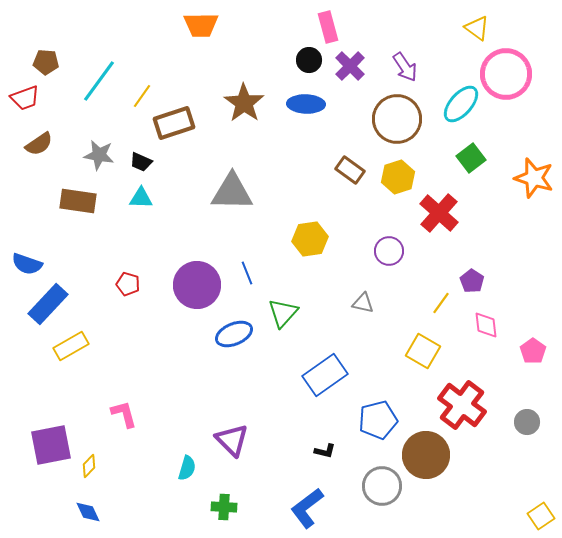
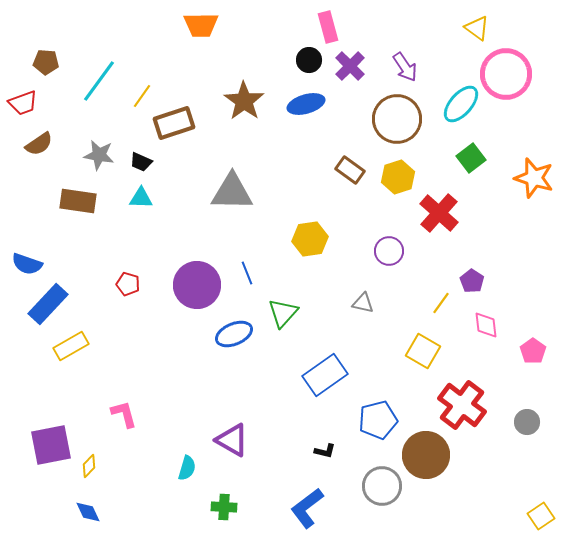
red trapezoid at (25, 98): moved 2 px left, 5 px down
brown star at (244, 103): moved 2 px up
blue ellipse at (306, 104): rotated 18 degrees counterclockwise
purple triangle at (232, 440): rotated 15 degrees counterclockwise
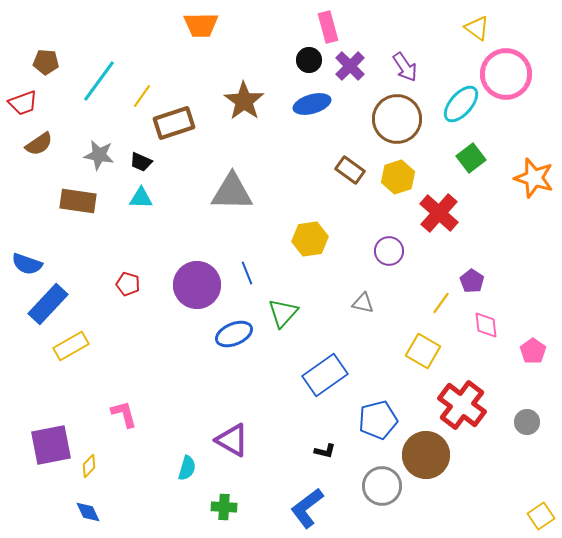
blue ellipse at (306, 104): moved 6 px right
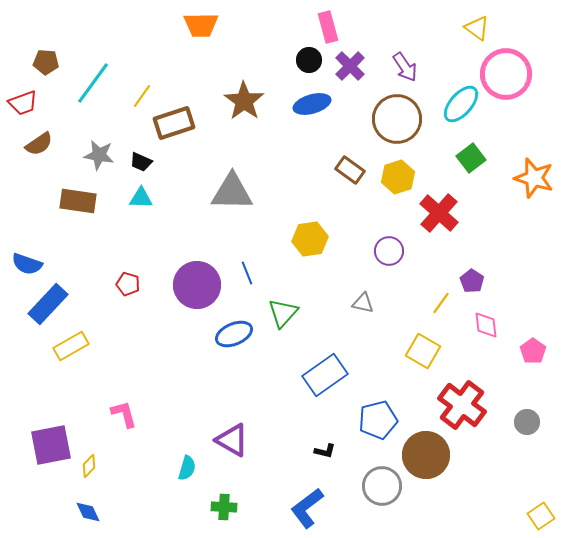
cyan line at (99, 81): moved 6 px left, 2 px down
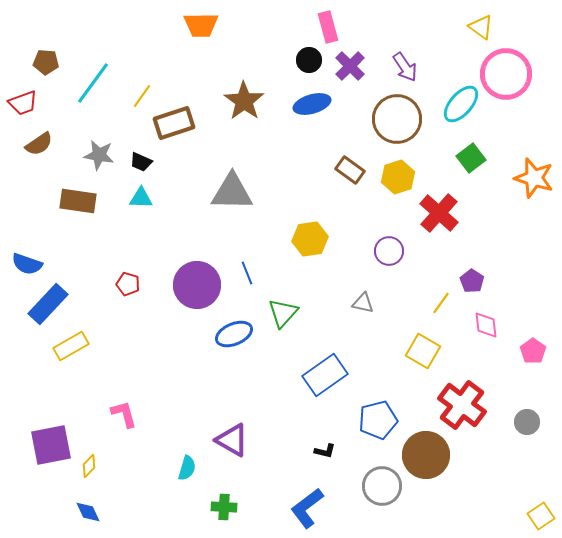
yellow triangle at (477, 28): moved 4 px right, 1 px up
